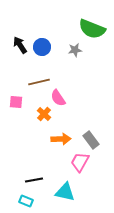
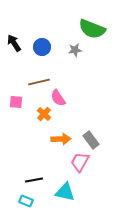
black arrow: moved 6 px left, 2 px up
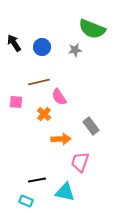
pink semicircle: moved 1 px right, 1 px up
gray rectangle: moved 14 px up
pink trapezoid: rotated 10 degrees counterclockwise
black line: moved 3 px right
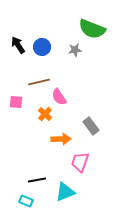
black arrow: moved 4 px right, 2 px down
orange cross: moved 1 px right
cyan triangle: rotated 35 degrees counterclockwise
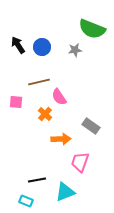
gray rectangle: rotated 18 degrees counterclockwise
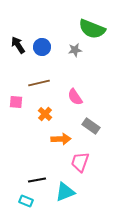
brown line: moved 1 px down
pink semicircle: moved 16 px right
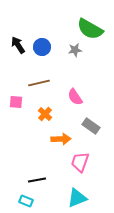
green semicircle: moved 2 px left; rotated 8 degrees clockwise
cyan triangle: moved 12 px right, 6 px down
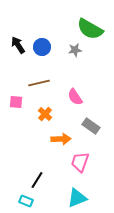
black line: rotated 48 degrees counterclockwise
